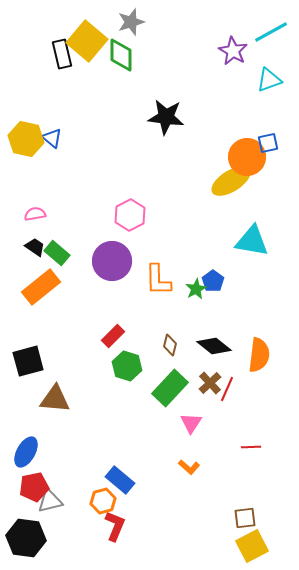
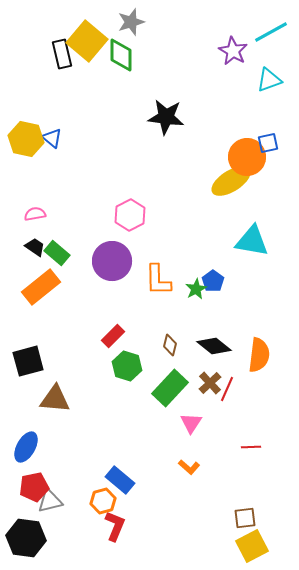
blue ellipse at (26, 452): moved 5 px up
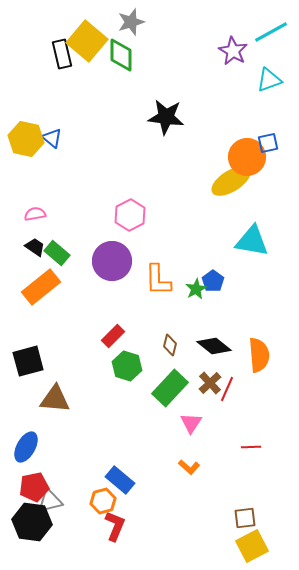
orange semicircle at (259, 355): rotated 12 degrees counterclockwise
black hexagon at (26, 538): moved 6 px right, 16 px up
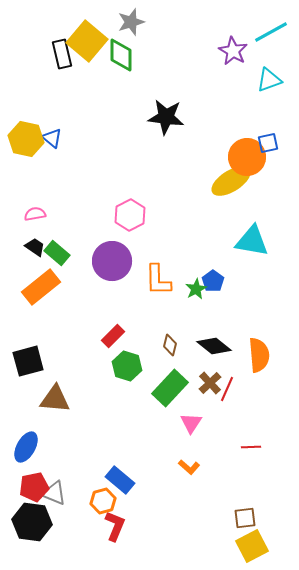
gray triangle at (50, 501): moved 4 px right, 8 px up; rotated 36 degrees clockwise
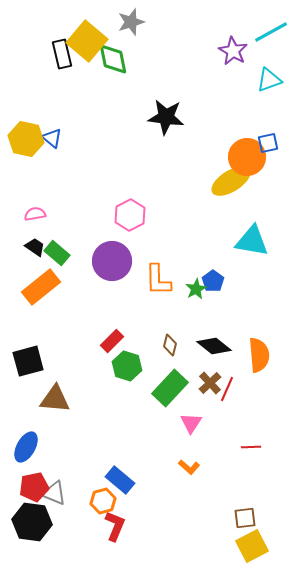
green diamond at (121, 55): moved 8 px left, 4 px down; rotated 12 degrees counterclockwise
red rectangle at (113, 336): moved 1 px left, 5 px down
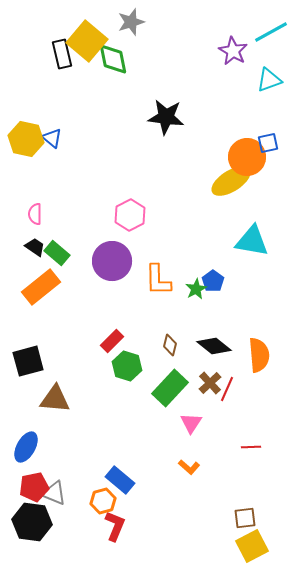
pink semicircle at (35, 214): rotated 80 degrees counterclockwise
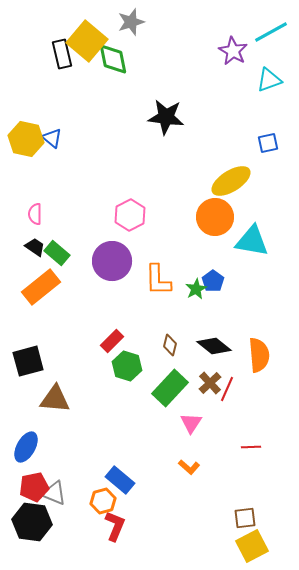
orange circle at (247, 157): moved 32 px left, 60 px down
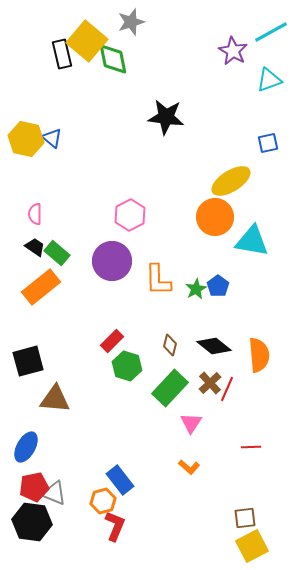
blue pentagon at (213, 281): moved 5 px right, 5 px down
blue rectangle at (120, 480): rotated 12 degrees clockwise
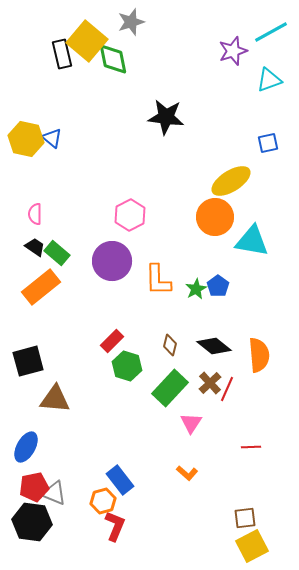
purple star at (233, 51): rotated 24 degrees clockwise
orange L-shape at (189, 467): moved 2 px left, 6 px down
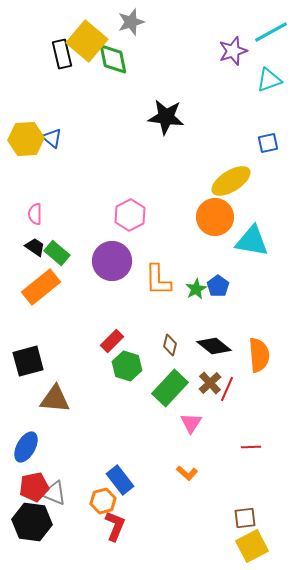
yellow hexagon at (26, 139): rotated 16 degrees counterclockwise
